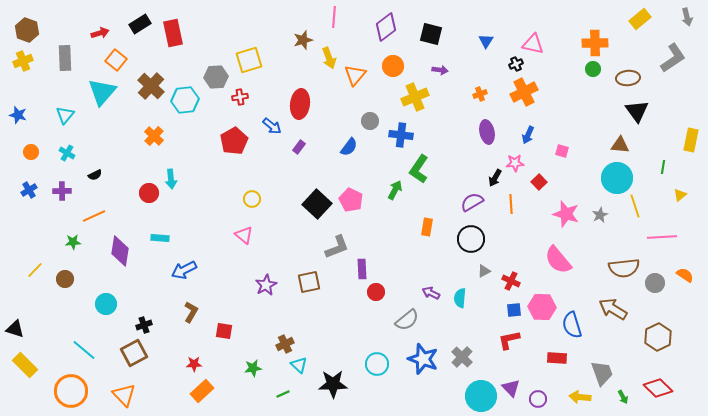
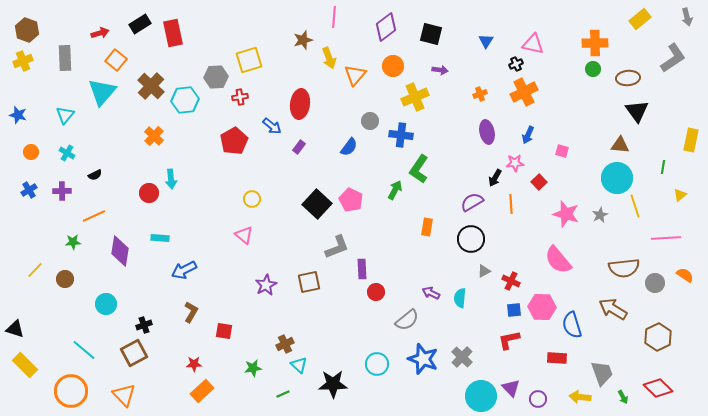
pink line at (662, 237): moved 4 px right, 1 px down
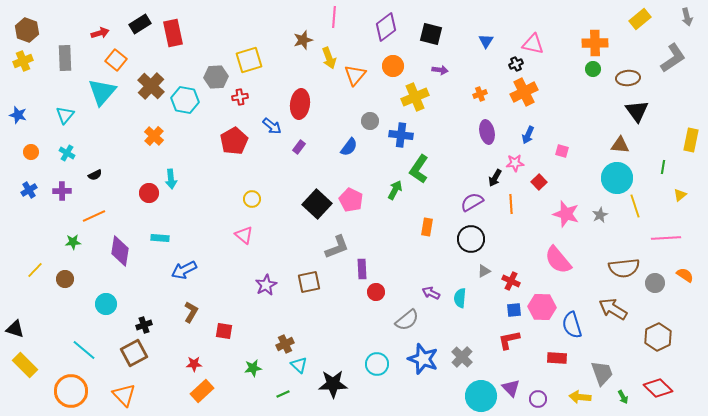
cyan hexagon at (185, 100): rotated 16 degrees clockwise
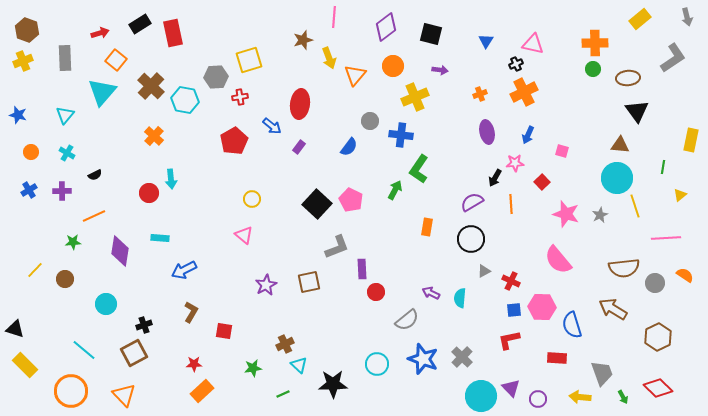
red square at (539, 182): moved 3 px right
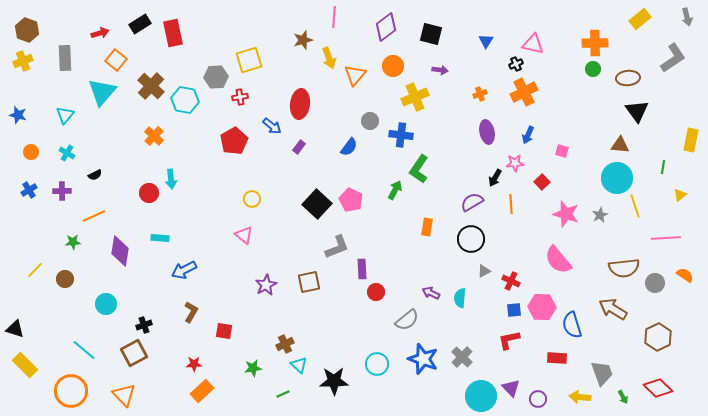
black star at (333, 384): moved 1 px right, 3 px up
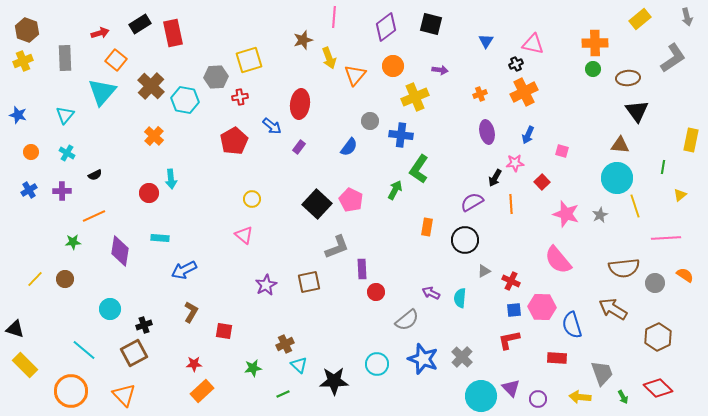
black square at (431, 34): moved 10 px up
black circle at (471, 239): moved 6 px left, 1 px down
yellow line at (35, 270): moved 9 px down
cyan circle at (106, 304): moved 4 px right, 5 px down
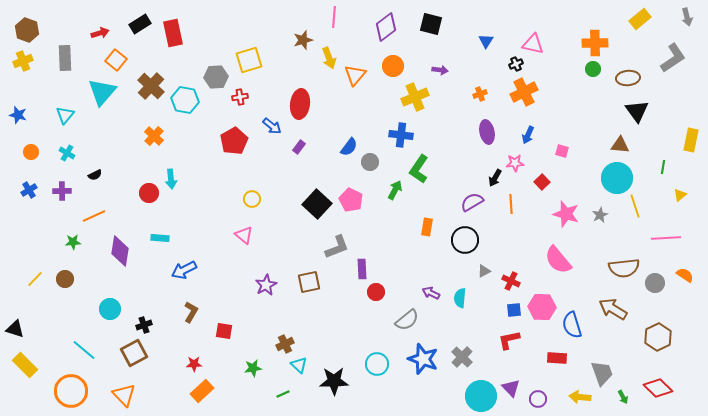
gray circle at (370, 121): moved 41 px down
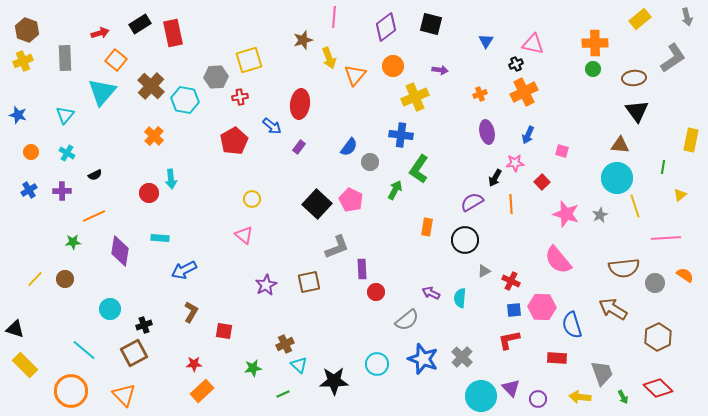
brown ellipse at (628, 78): moved 6 px right
